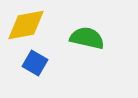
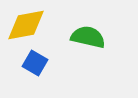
green semicircle: moved 1 px right, 1 px up
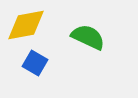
green semicircle: rotated 12 degrees clockwise
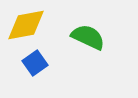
blue square: rotated 25 degrees clockwise
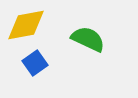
green semicircle: moved 2 px down
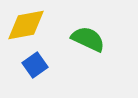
blue square: moved 2 px down
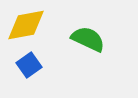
blue square: moved 6 px left
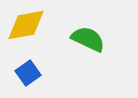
blue square: moved 1 px left, 8 px down
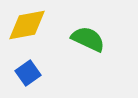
yellow diamond: moved 1 px right
